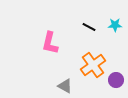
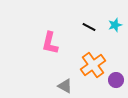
cyan star: rotated 16 degrees counterclockwise
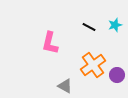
purple circle: moved 1 px right, 5 px up
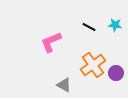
cyan star: rotated 24 degrees clockwise
pink L-shape: moved 1 px right, 1 px up; rotated 55 degrees clockwise
purple circle: moved 1 px left, 2 px up
gray triangle: moved 1 px left, 1 px up
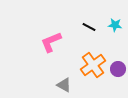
purple circle: moved 2 px right, 4 px up
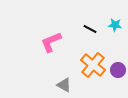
black line: moved 1 px right, 2 px down
orange cross: rotated 15 degrees counterclockwise
purple circle: moved 1 px down
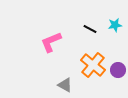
cyan star: rotated 16 degrees counterclockwise
gray triangle: moved 1 px right
